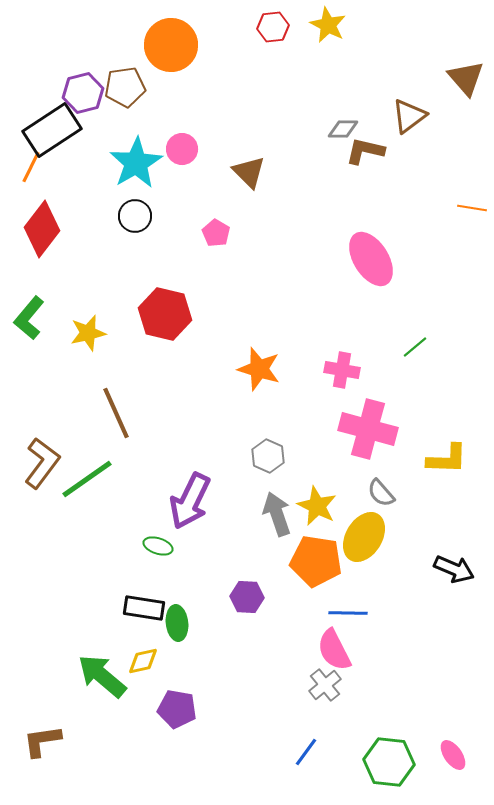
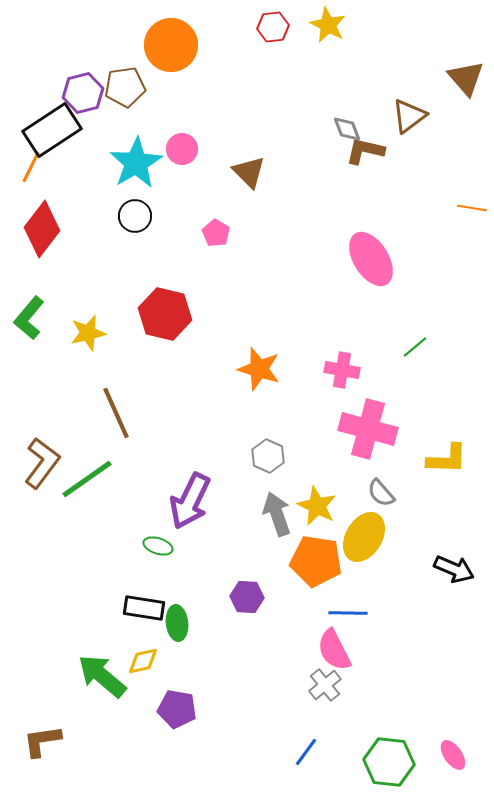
gray diamond at (343, 129): moved 4 px right; rotated 68 degrees clockwise
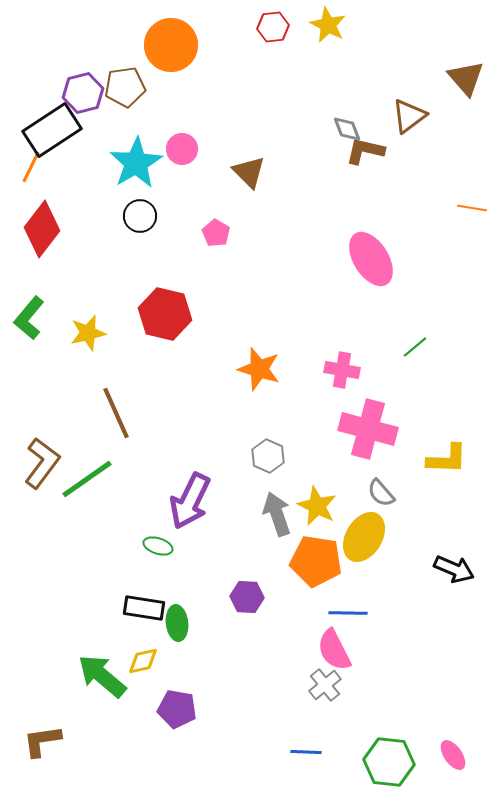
black circle at (135, 216): moved 5 px right
blue line at (306, 752): rotated 56 degrees clockwise
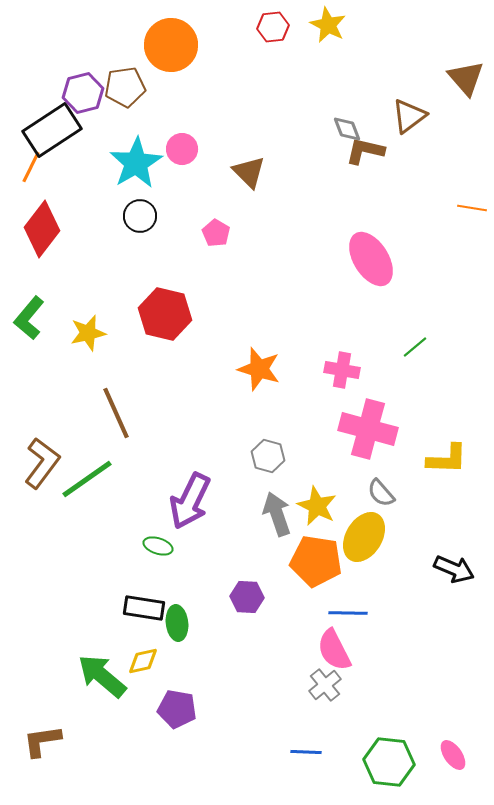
gray hexagon at (268, 456): rotated 8 degrees counterclockwise
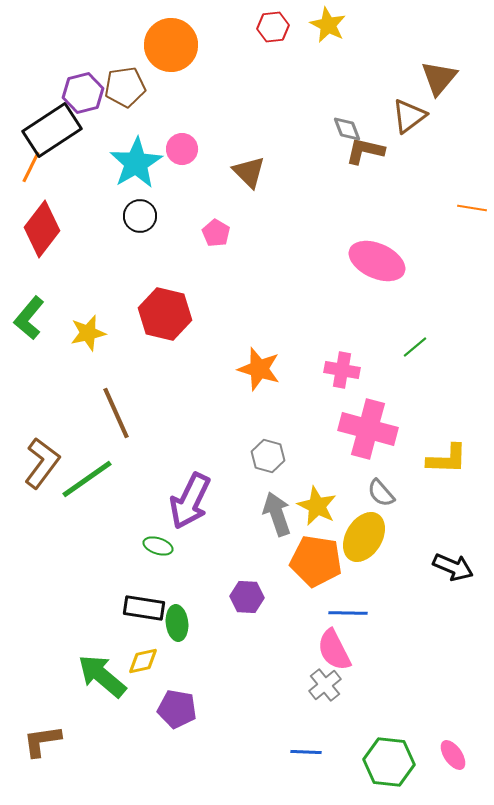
brown triangle at (466, 78): moved 27 px left; rotated 21 degrees clockwise
pink ellipse at (371, 259): moved 6 px right, 2 px down; rotated 34 degrees counterclockwise
black arrow at (454, 569): moved 1 px left, 2 px up
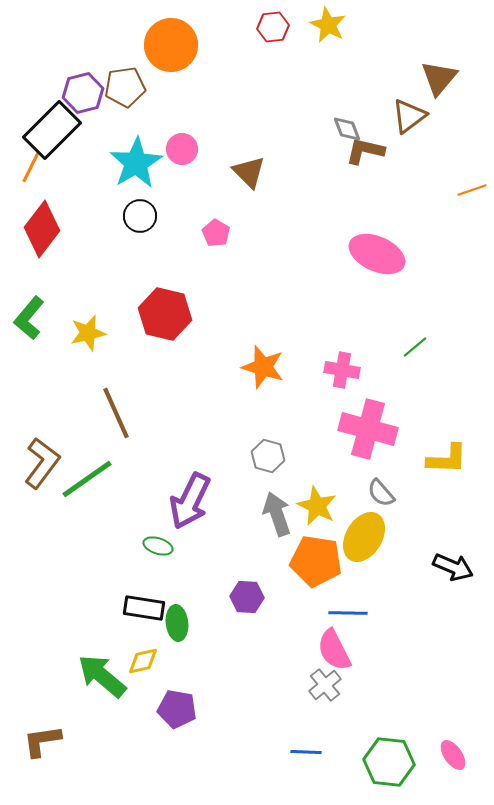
black rectangle at (52, 130): rotated 12 degrees counterclockwise
orange line at (472, 208): moved 18 px up; rotated 28 degrees counterclockwise
pink ellipse at (377, 261): moved 7 px up
orange star at (259, 369): moved 4 px right, 2 px up
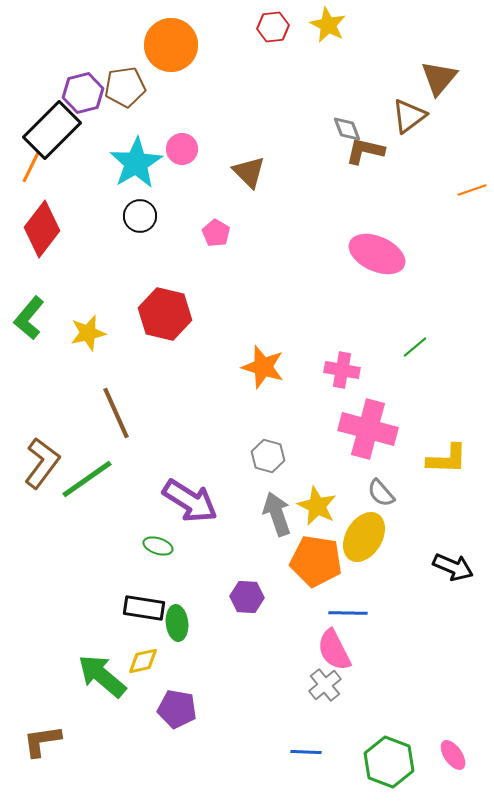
purple arrow at (190, 501): rotated 84 degrees counterclockwise
green hexagon at (389, 762): rotated 15 degrees clockwise
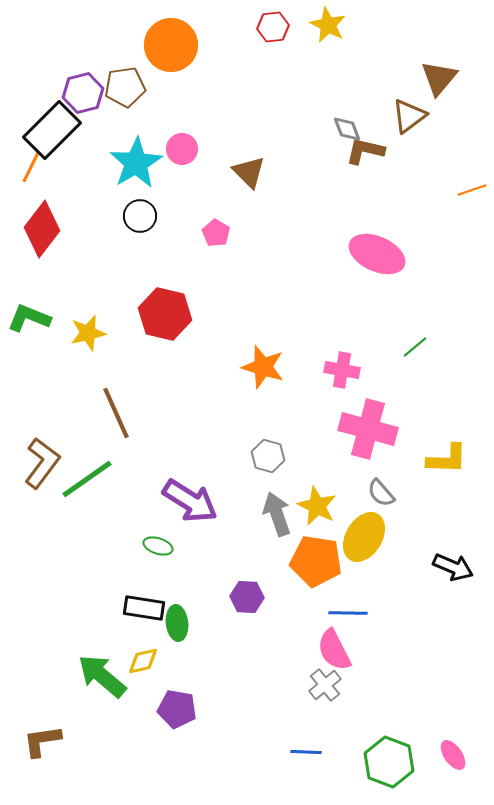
green L-shape at (29, 318): rotated 72 degrees clockwise
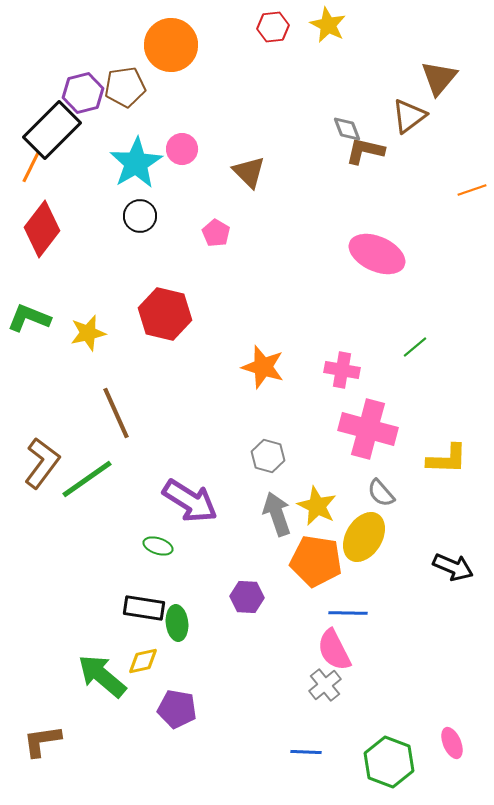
pink ellipse at (453, 755): moved 1 px left, 12 px up; rotated 12 degrees clockwise
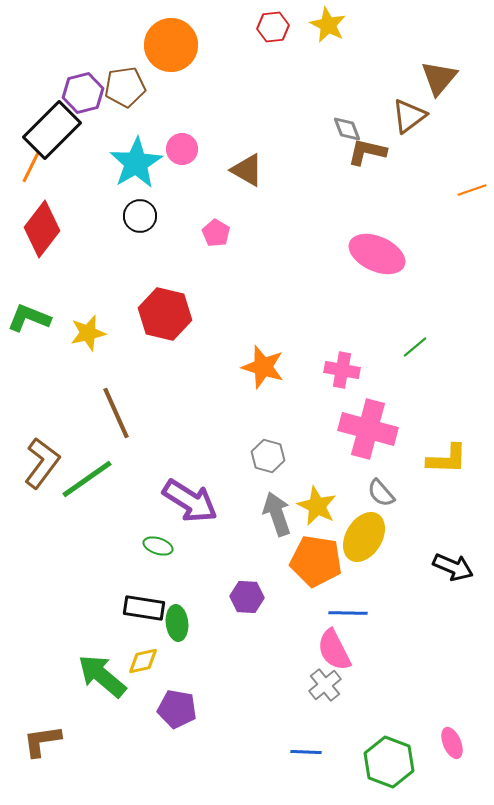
brown L-shape at (365, 151): moved 2 px right, 1 px down
brown triangle at (249, 172): moved 2 px left, 2 px up; rotated 15 degrees counterclockwise
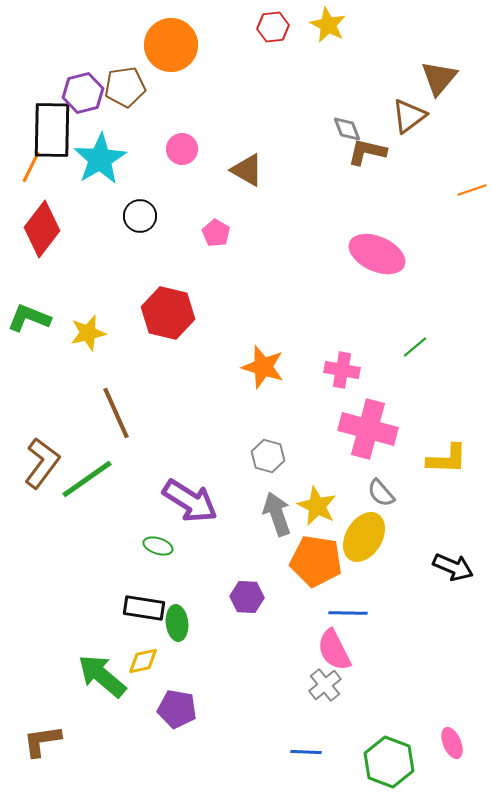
black rectangle at (52, 130): rotated 44 degrees counterclockwise
cyan star at (136, 163): moved 36 px left, 4 px up
red hexagon at (165, 314): moved 3 px right, 1 px up
